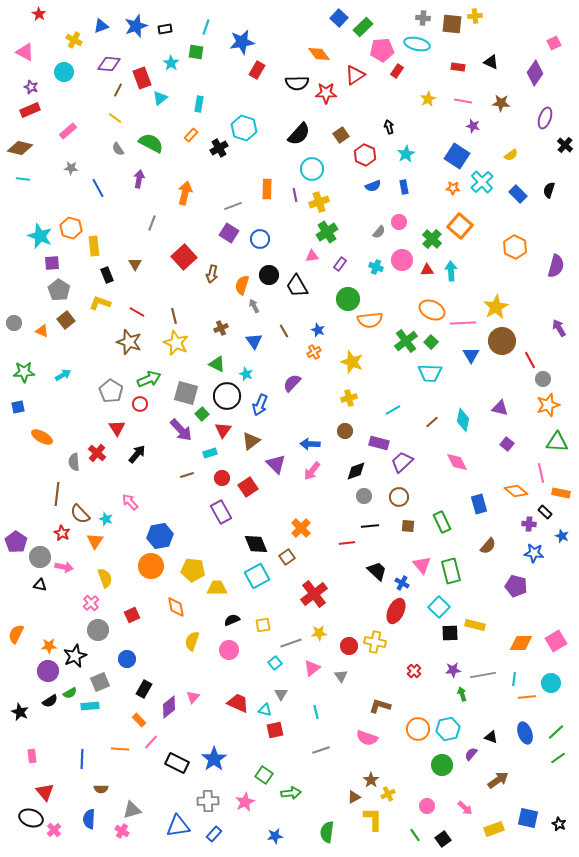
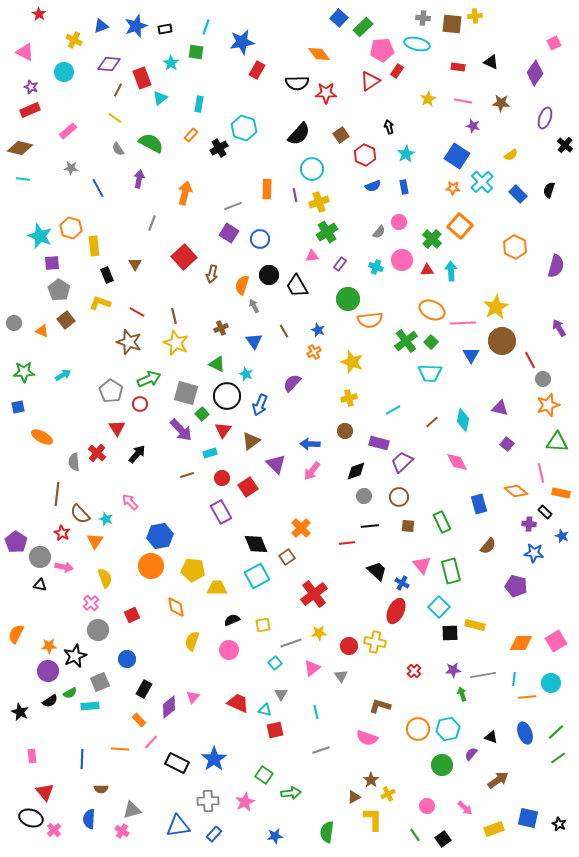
red triangle at (355, 75): moved 15 px right, 6 px down
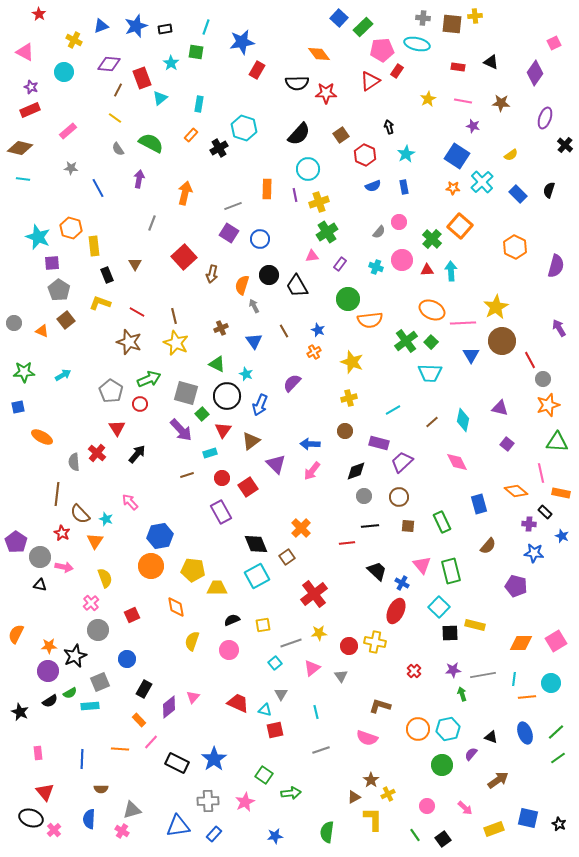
cyan circle at (312, 169): moved 4 px left
cyan star at (40, 236): moved 2 px left, 1 px down
pink rectangle at (32, 756): moved 6 px right, 3 px up
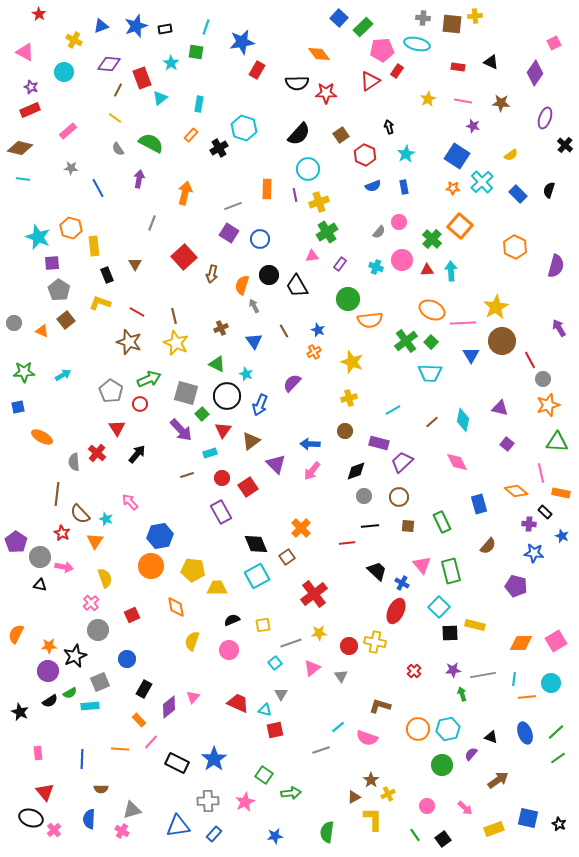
cyan line at (316, 712): moved 22 px right, 15 px down; rotated 64 degrees clockwise
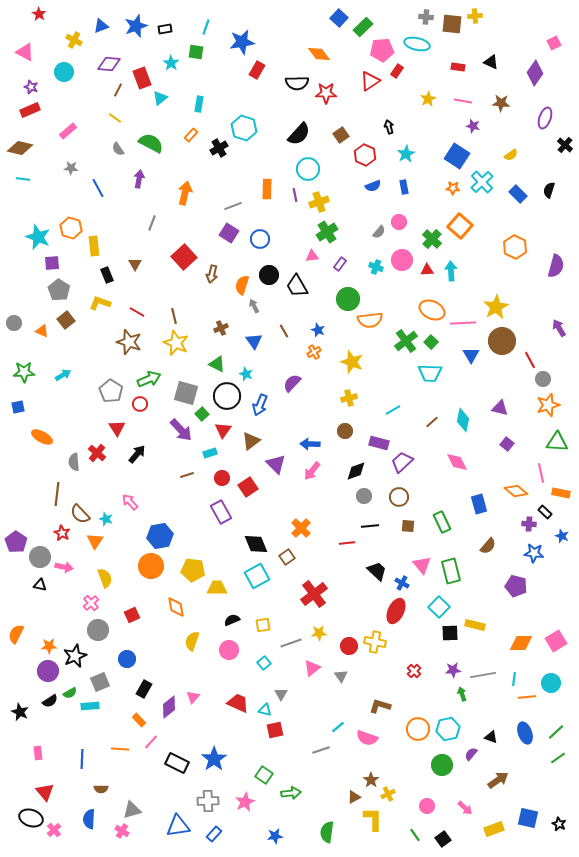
gray cross at (423, 18): moved 3 px right, 1 px up
cyan square at (275, 663): moved 11 px left
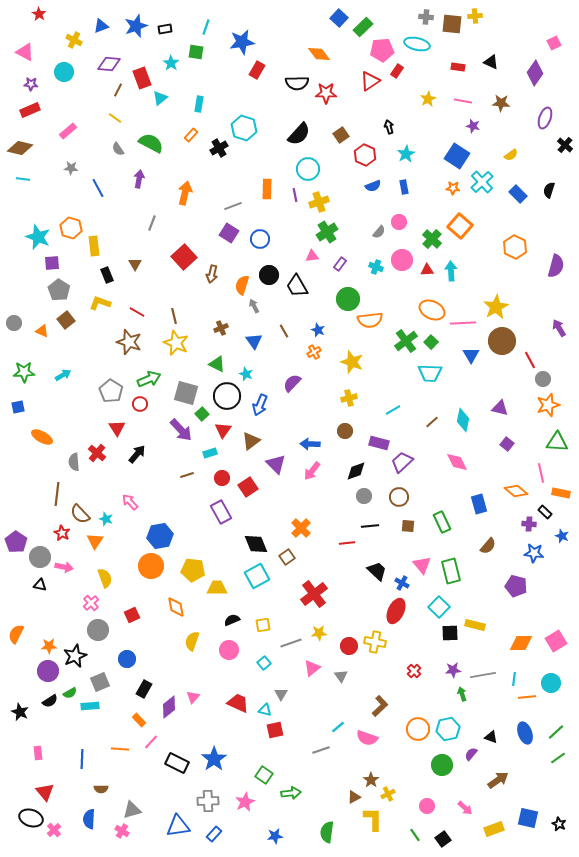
purple star at (31, 87): moved 3 px up; rotated 16 degrees counterclockwise
brown L-shape at (380, 706): rotated 120 degrees clockwise
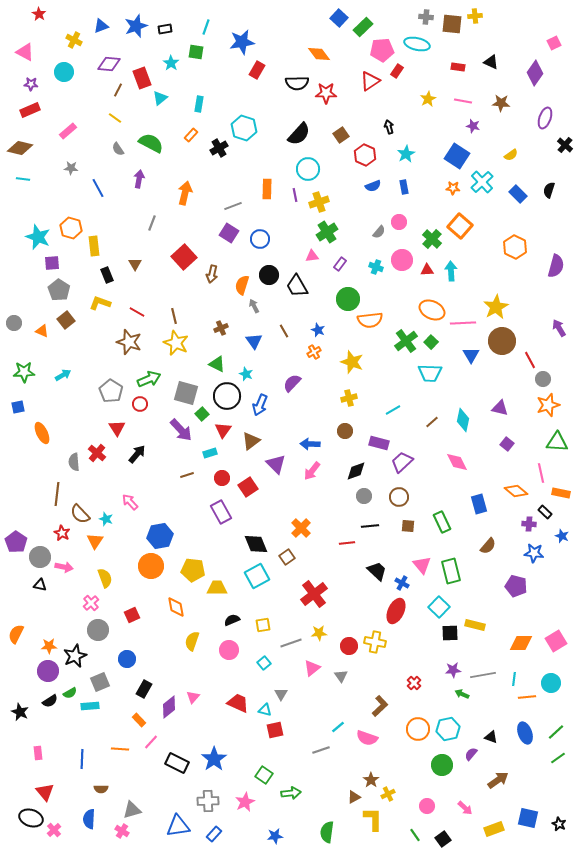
orange ellipse at (42, 437): moved 4 px up; rotated 35 degrees clockwise
red cross at (414, 671): moved 12 px down
green arrow at (462, 694): rotated 48 degrees counterclockwise
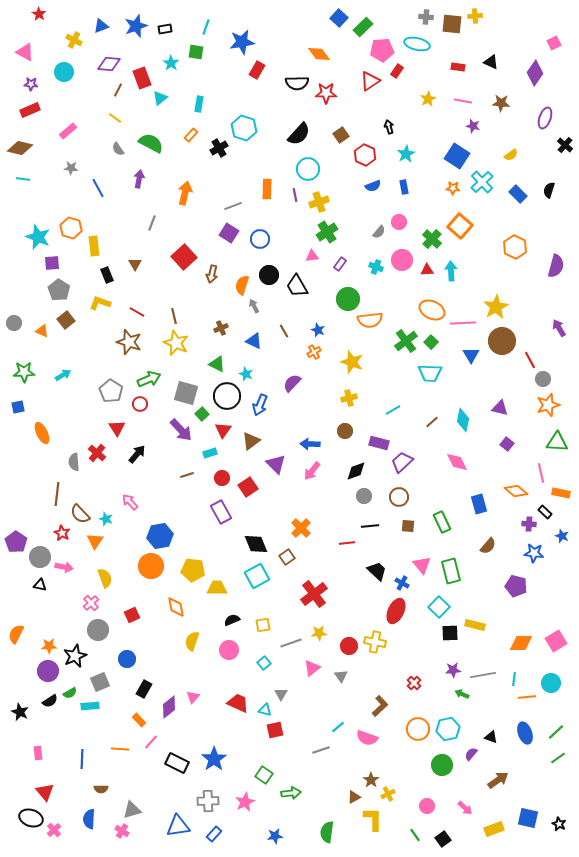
blue triangle at (254, 341): rotated 30 degrees counterclockwise
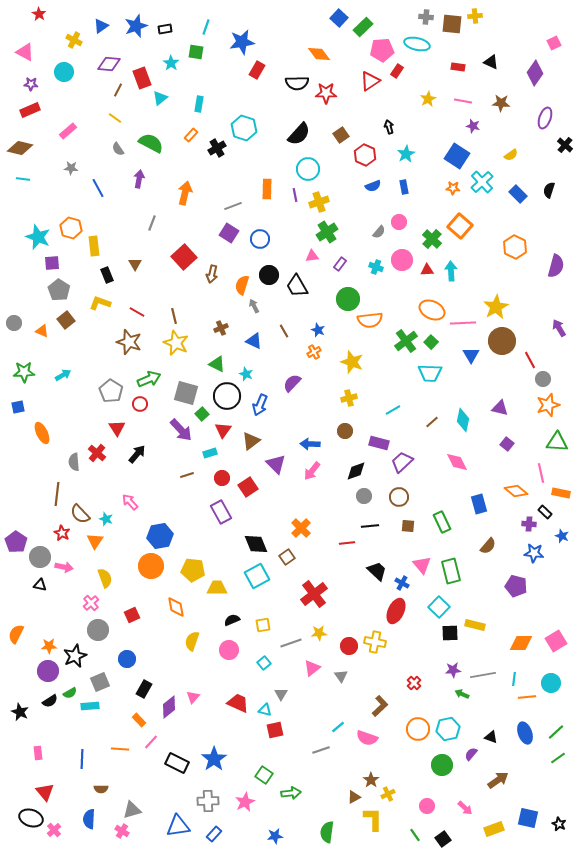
blue triangle at (101, 26): rotated 14 degrees counterclockwise
black cross at (219, 148): moved 2 px left
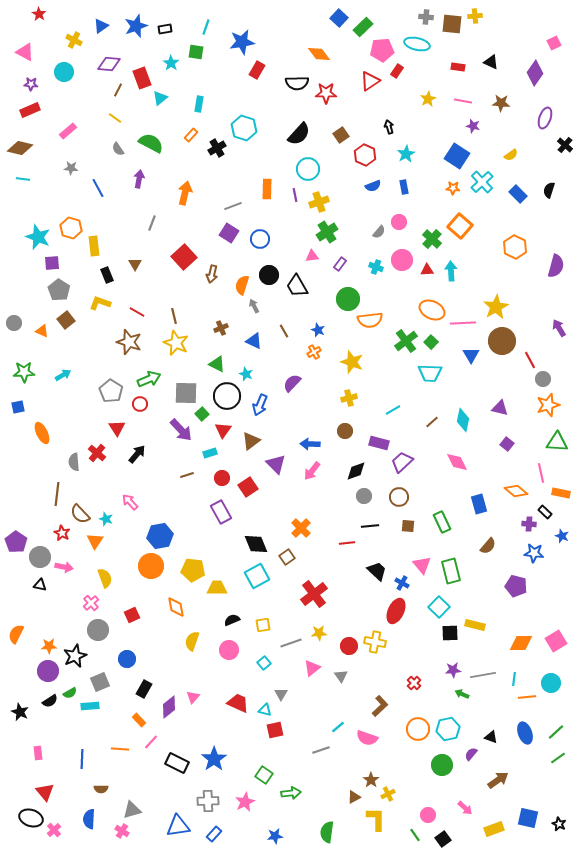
gray square at (186, 393): rotated 15 degrees counterclockwise
pink circle at (427, 806): moved 1 px right, 9 px down
yellow L-shape at (373, 819): moved 3 px right
